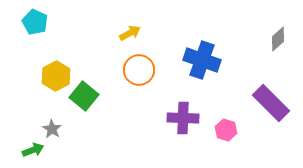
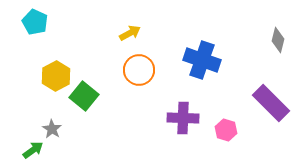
gray diamond: moved 1 px down; rotated 35 degrees counterclockwise
green arrow: rotated 15 degrees counterclockwise
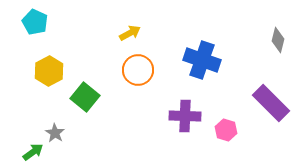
orange circle: moved 1 px left
yellow hexagon: moved 7 px left, 5 px up
green square: moved 1 px right, 1 px down
purple cross: moved 2 px right, 2 px up
gray star: moved 3 px right, 4 px down
green arrow: moved 2 px down
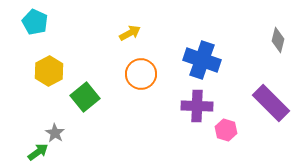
orange circle: moved 3 px right, 4 px down
green square: rotated 12 degrees clockwise
purple cross: moved 12 px right, 10 px up
green arrow: moved 5 px right
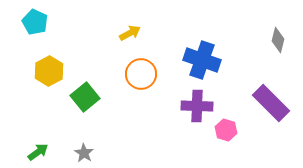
gray star: moved 29 px right, 20 px down
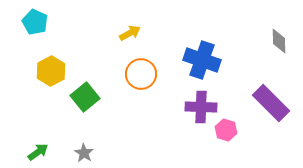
gray diamond: moved 1 px right, 1 px down; rotated 15 degrees counterclockwise
yellow hexagon: moved 2 px right
purple cross: moved 4 px right, 1 px down
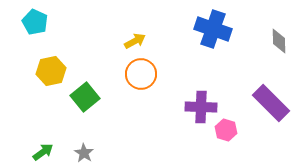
yellow arrow: moved 5 px right, 8 px down
blue cross: moved 11 px right, 31 px up
yellow hexagon: rotated 16 degrees clockwise
green arrow: moved 5 px right
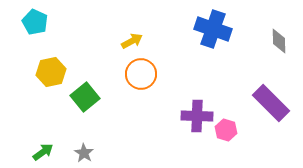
yellow arrow: moved 3 px left
yellow hexagon: moved 1 px down
purple cross: moved 4 px left, 9 px down
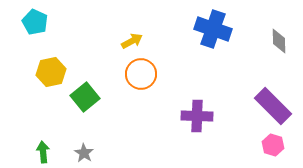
purple rectangle: moved 2 px right, 3 px down
pink hexagon: moved 47 px right, 15 px down
green arrow: rotated 60 degrees counterclockwise
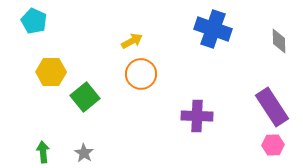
cyan pentagon: moved 1 px left, 1 px up
yellow hexagon: rotated 12 degrees clockwise
purple rectangle: moved 1 px left, 1 px down; rotated 12 degrees clockwise
pink hexagon: rotated 20 degrees counterclockwise
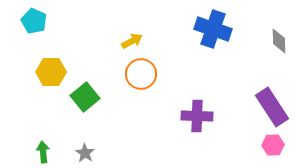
gray star: moved 1 px right
